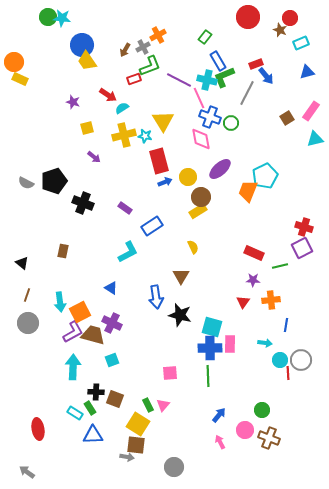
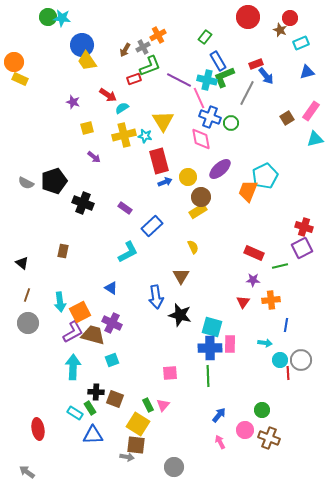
blue rectangle at (152, 226): rotated 10 degrees counterclockwise
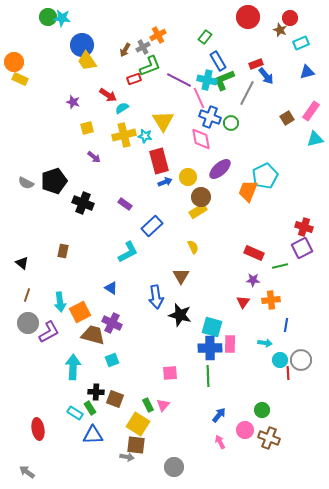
green L-shape at (224, 77): moved 3 px down
purple rectangle at (125, 208): moved 4 px up
purple L-shape at (73, 332): moved 24 px left
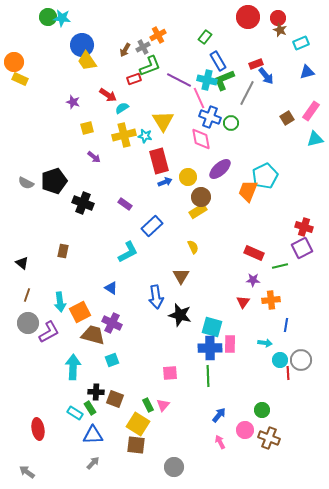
red circle at (290, 18): moved 12 px left
gray arrow at (127, 457): moved 34 px left, 6 px down; rotated 56 degrees counterclockwise
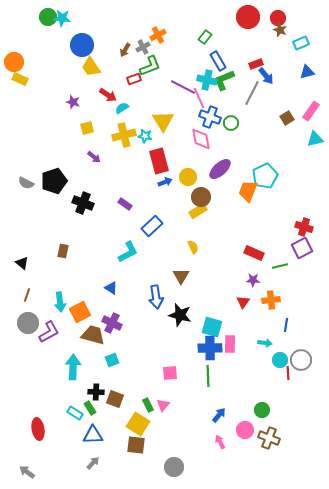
yellow trapezoid at (87, 61): moved 4 px right, 6 px down
purple line at (179, 80): moved 4 px right, 7 px down
gray line at (247, 93): moved 5 px right
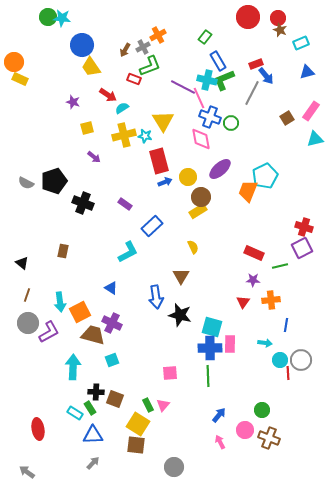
red rectangle at (134, 79): rotated 40 degrees clockwise
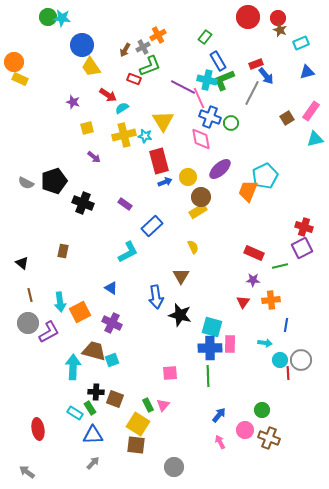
brown line at (27, 295): moved 3 px right; rotated 32 degrees counterclockwise
brown trapezoid at (93, 335): moved 1 px right, 16 px down
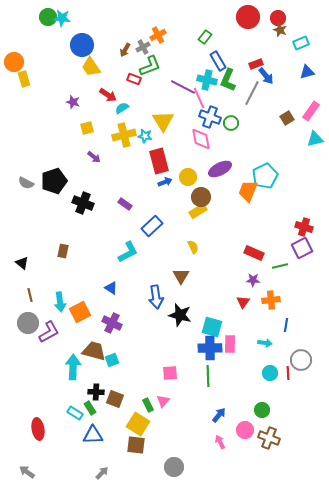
yellow rectangle at (20, 79): moved 4 px right; rotated 49 degrees clockwise
green L-shape at (224, 80): moved 4 px right; rotated 45 degrees counterclockwise
purple ellipse at (220, 169): rotated 15 degrees clockwise
cyan circle at (280, 360): moved 10 px left, 13 px down
pink triangle at (163, 405): moved 4 px up
gray arrow at (93, 463): moved 9 px right, 10 px down
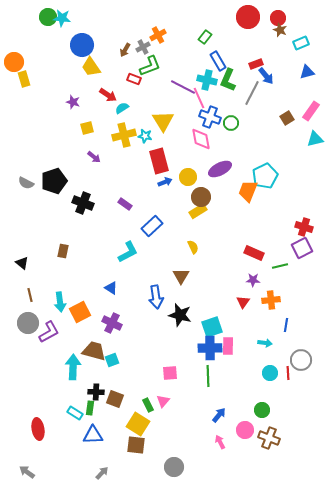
cyan square at (212, 327): rotated 35 degrees counterclockwise
pink rectangle at (230, 344): moved 2 px left, 2 px down
green rectangle at (90, 408): rotated 40 degrees clockwise
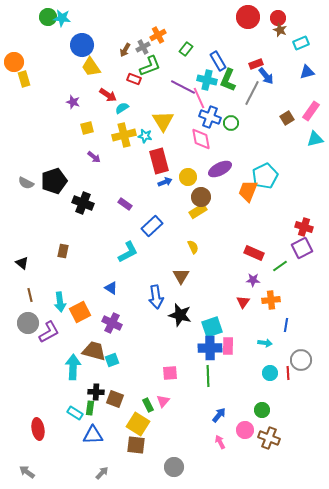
green rectangle at (205, 37): moved 19 px left, 12 px down
green line at (280, 266): rotated 21 degrees counterclockwise
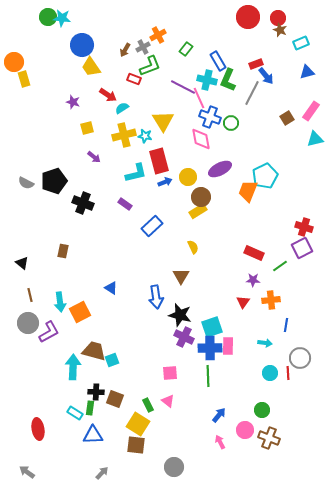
cyan L-shape at (128, 252): moved 8 px right, 79 px up; rotated 15 degrees clockwise
purple cross at (112, 323): moved 72 px right, 14 px down
gray circle at (301, 360): moved 1 px left, 2 px up
pink triangle at (163, 401): moved 5 px right; rotated 32 degrees counterclockwise
